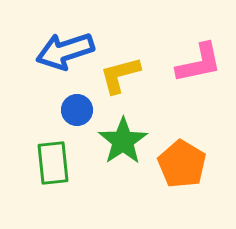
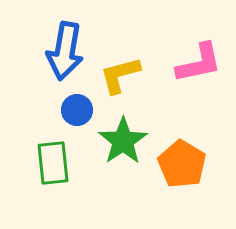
blue arrow: rotated 62 degrees counterclockwise
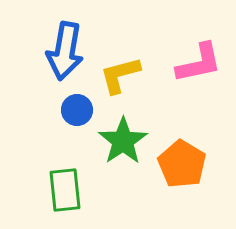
green rectangle: moved 12 px right, 27 px down
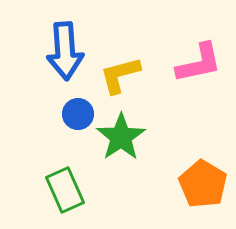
blue arrow: rotated 14 degrees counterclockwise
blue circle: moved 1 px right, 4 px down
green star: moved 2 px left, 4 px up
orange pentagon: moved 21 px right, 20 px down
green rectangle: rotated 18 degrees counterclockwise
